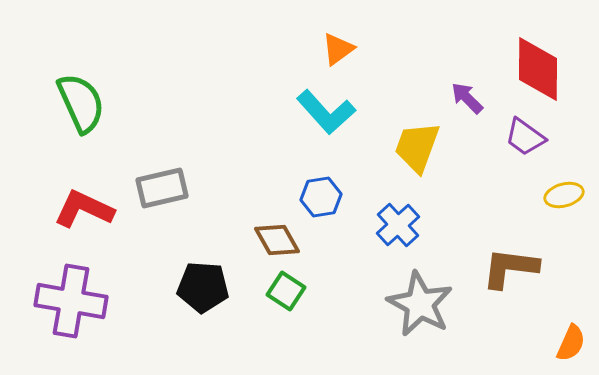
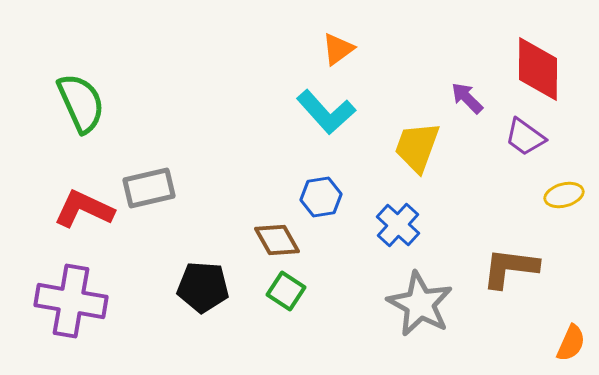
gray rectangle: moved 13 px left
blue cross: rotated 6 degrees counterclockwise
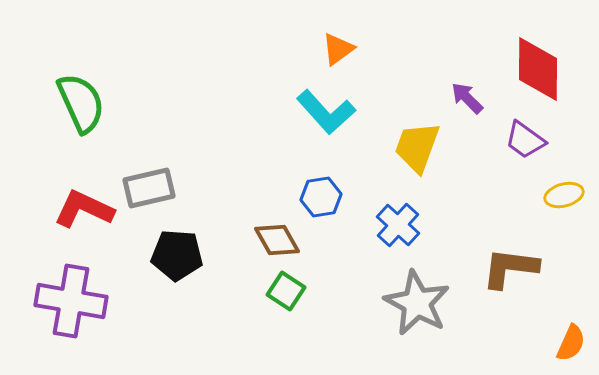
purple trapezoid: moved 3 px down
black pentagon: moved 26 px left, 32 px up
gray star: moved 3 px left, 1 px up
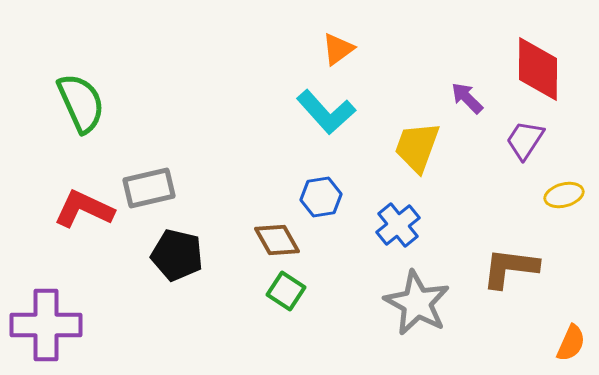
purple trapezoid: rotated 87 degrees clockwise
blue cross: rotated 9 degrees clockwise
black pentagon: rotated 9 degrees clockwise
purple cross: moved 25 px left, 24 px down; rotated 10 degrees counterclockwise
